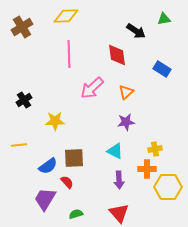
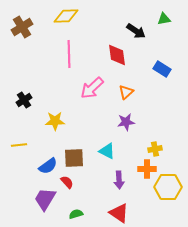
cyan triangle: moved 8 px left
red triangle: rotated 15 degrees counterclockwise
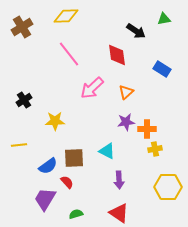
pink line: rotated 36 degrees counterclockwise
orange cross: moved 40 px up
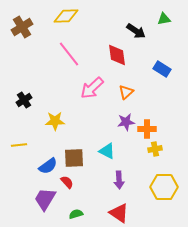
yellow hexagon: moved 4 px left
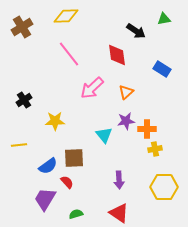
purple star: moved 1 px up
cyan triangle: moved 3 px left, 16 px up; rotated 24 degrees clockwise
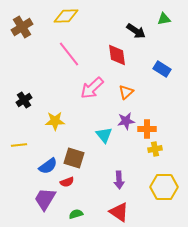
brown square: rotated 20 degrees clockwise
red semicircle: rotated 112 degrees clockwise
red triangle: moved 1 px up
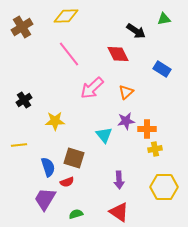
red diamond: moved 1 px right, 1 px up; rotated 20 degrees counterclockwise
blue semicircle: moved 1 px down; rotated 72 degrees counterclockwise
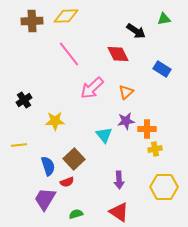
brown cross: moved 10 px right, 6 px up; rotated 30 degrees clockwise
brown square: moved 1 px down; rotated 30 degrees clockwise
blue semicircle: moved 1 px up
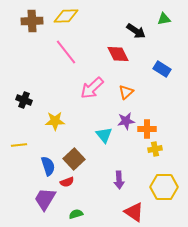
pink line: moved 3 px left, 2 px up
black cross: rotated 35 degrees counterclockwise
red triangle: moved 15 px right
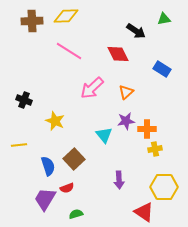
pink line: moved 3 px right, 1 px up; rotated 20 degrees counterclockwise
yellow star: rotated 24 degrees clockwise
red semicircle: moved 6 px down
red triangle: moved 10 px right
